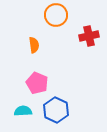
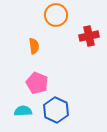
orange semicircle: moved 1 px down
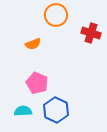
red cross: moved 2 px right, 3 px up; rotated 30 degrees clockwise
orange semicircle: moved 1 px left, 2 px up; rotated 77 degrees clockwise
